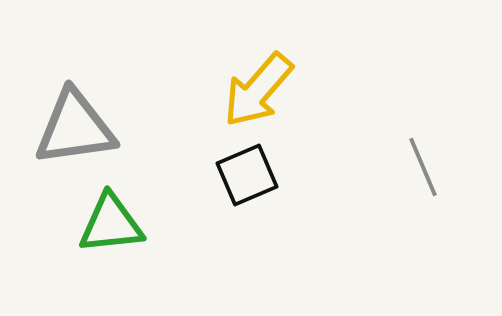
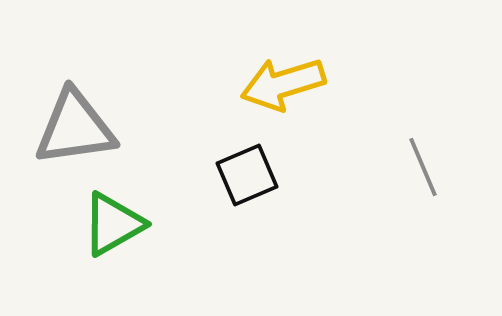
yellow arrow: moved 25 px right, 6 px up; rotated 32 degrees clockwise
green triangle: moved 2 px right; rotated 24 degrees counterclockwise
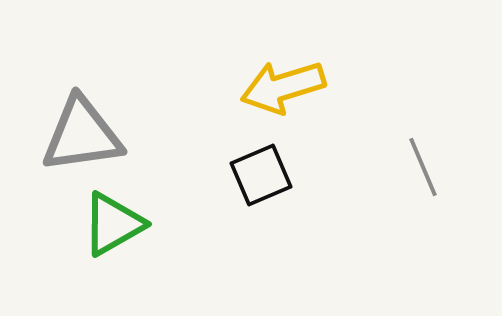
yellow arrow: moved 3 px down
gray triangle: moved 7 px right, 7 px down
black square: moved 14 px right
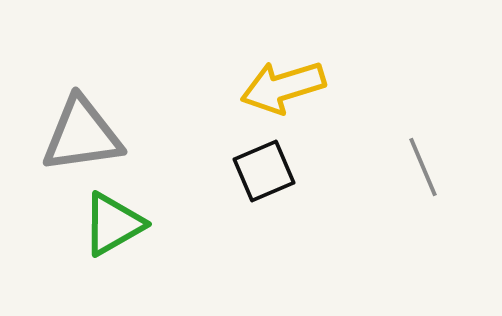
black square: moved 3 px right, 4 px up
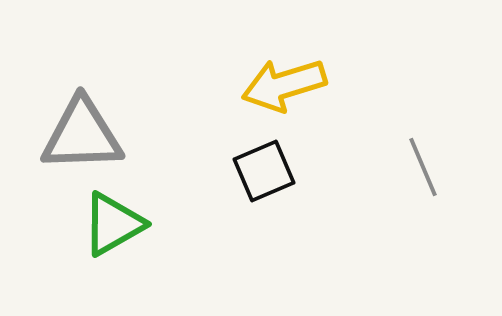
yellow arrow: moved 1 px right, 2 px up
gray triangle: rotated 6 degrees clockwise
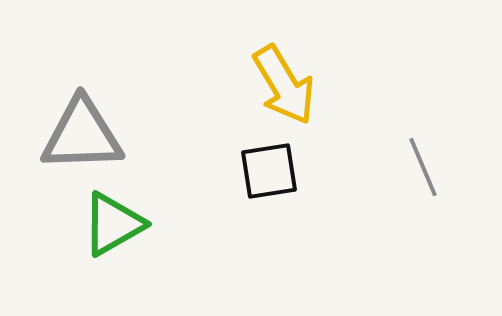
yellow arrow: rotated 104 degrees counterclockwise
black square: moved 5 px right; rotated 14 degrees clockwise
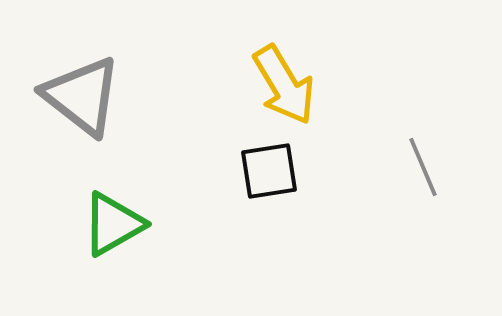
gray triangle: moved 39 px up; rotated 40 degrees clockwise
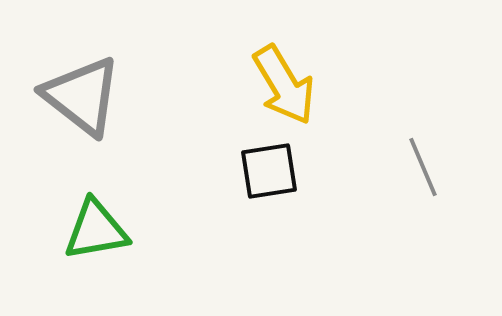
green triangle: moved 17 px left, 6 px down; rotated 20 degrees clockwise
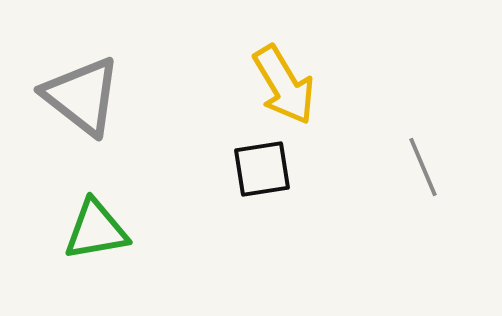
black square: moved 7 px left, 2 px up
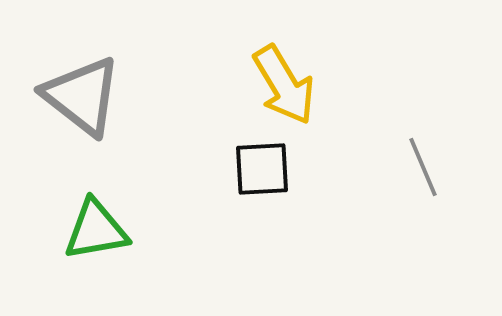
black square: rotated 6 degrees clockwise
